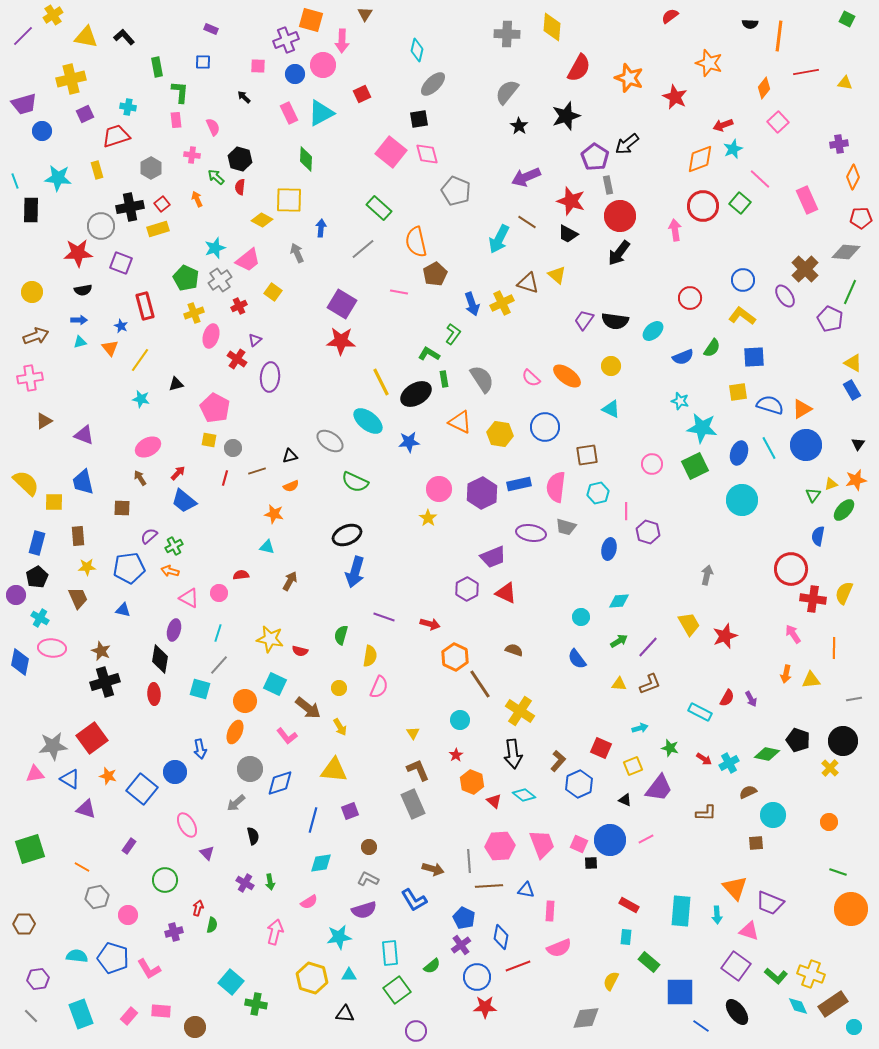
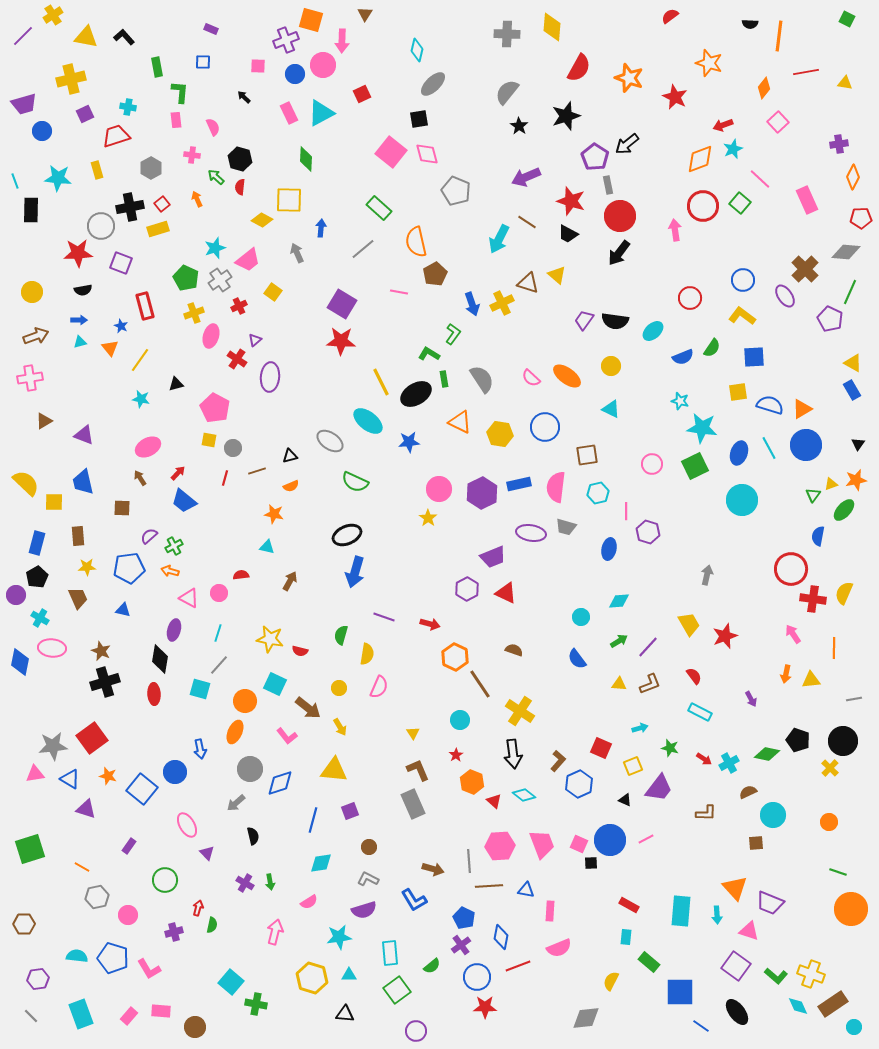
yellow semicircle at (370, 656): moved 3 px left, 2 px up
red semicircle at (727, 698): moved 33 px left, 22 px up; rotated 66 degrees counterclockwise
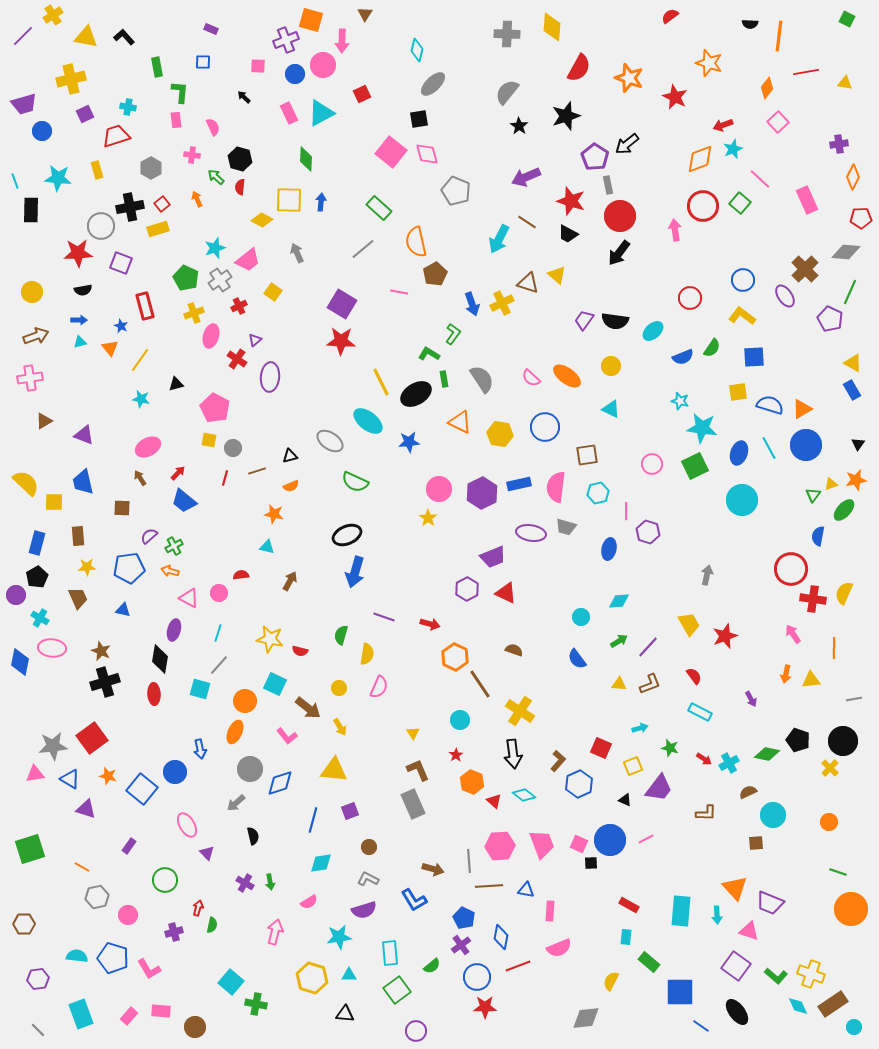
orange diamond at (764, 88): moved 3 px right
blue arrow at (321, 228): moved 26 px up
gray line at (31, 1016): moved 7 px right, 14 px down
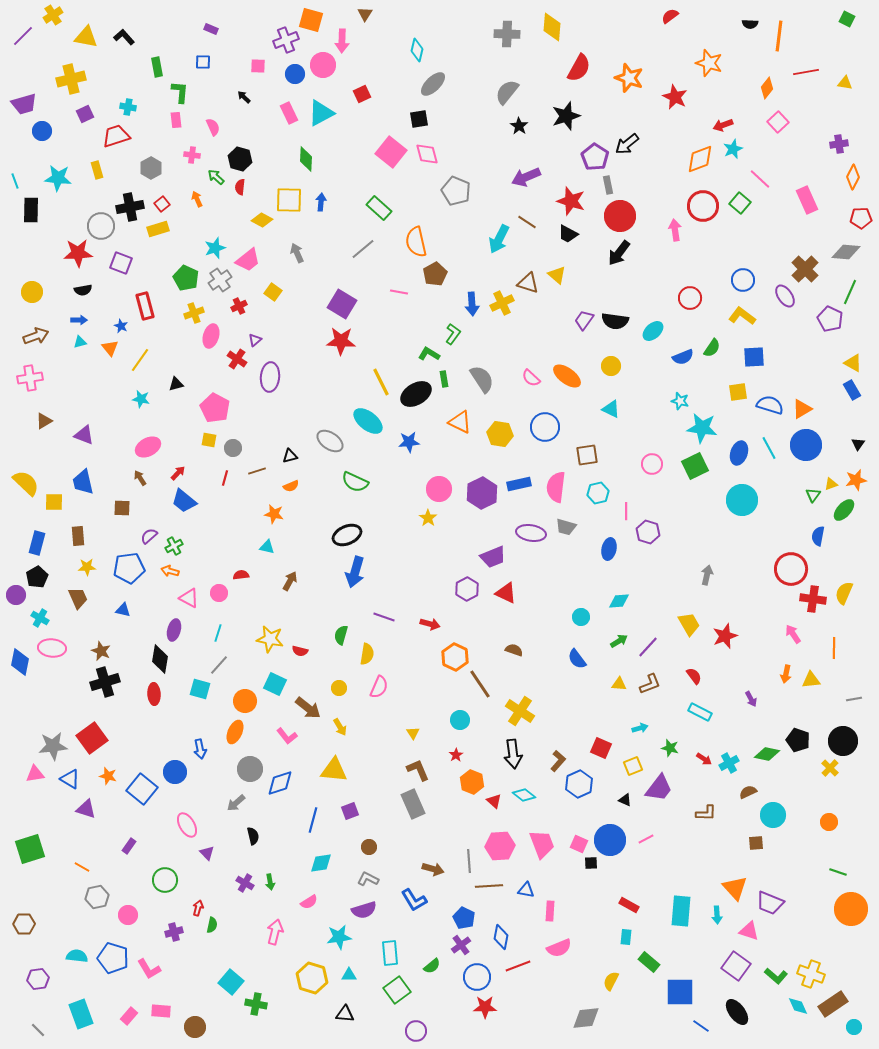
blue arrow at (472, 304): rotated 15 degrees clockwise
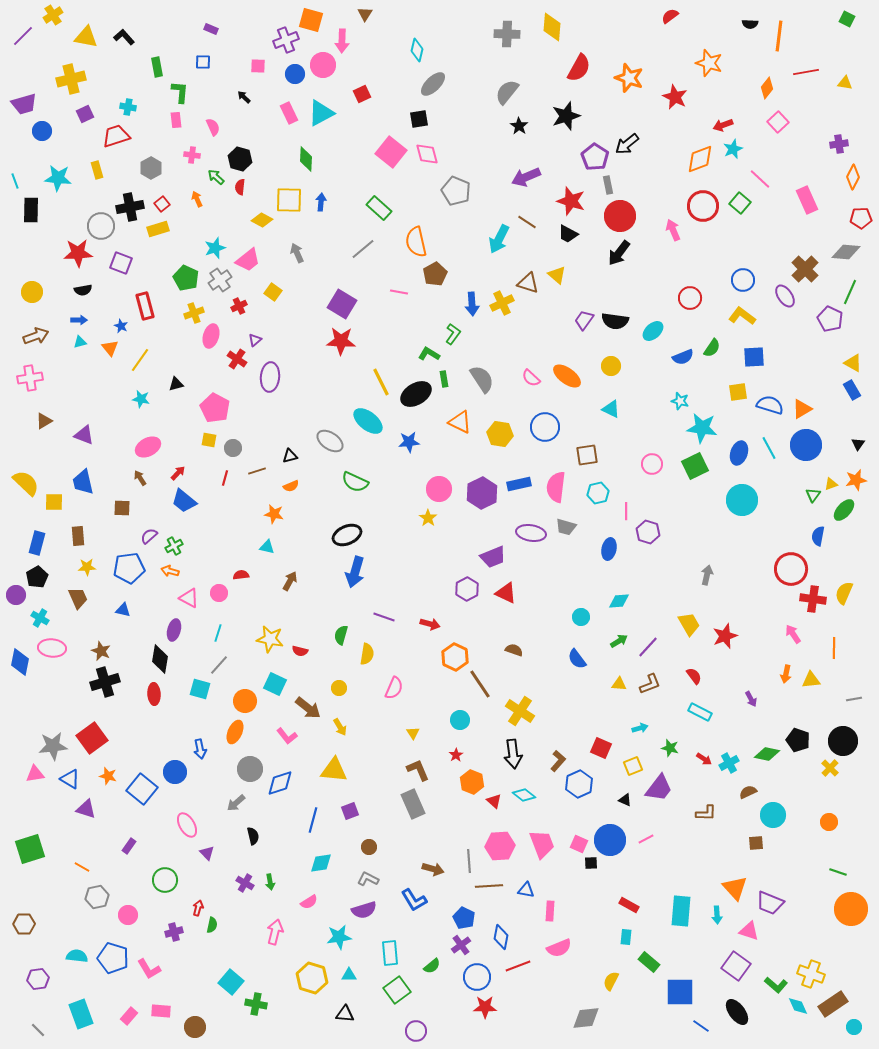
pink arrow at (675, 230): moved 2 px left; rotated 15 degrees counterclockwise
pink semicircle at (379, 687): moved 15 px right, 1 px down
green L-shape at (776, 976): moved 9 px down
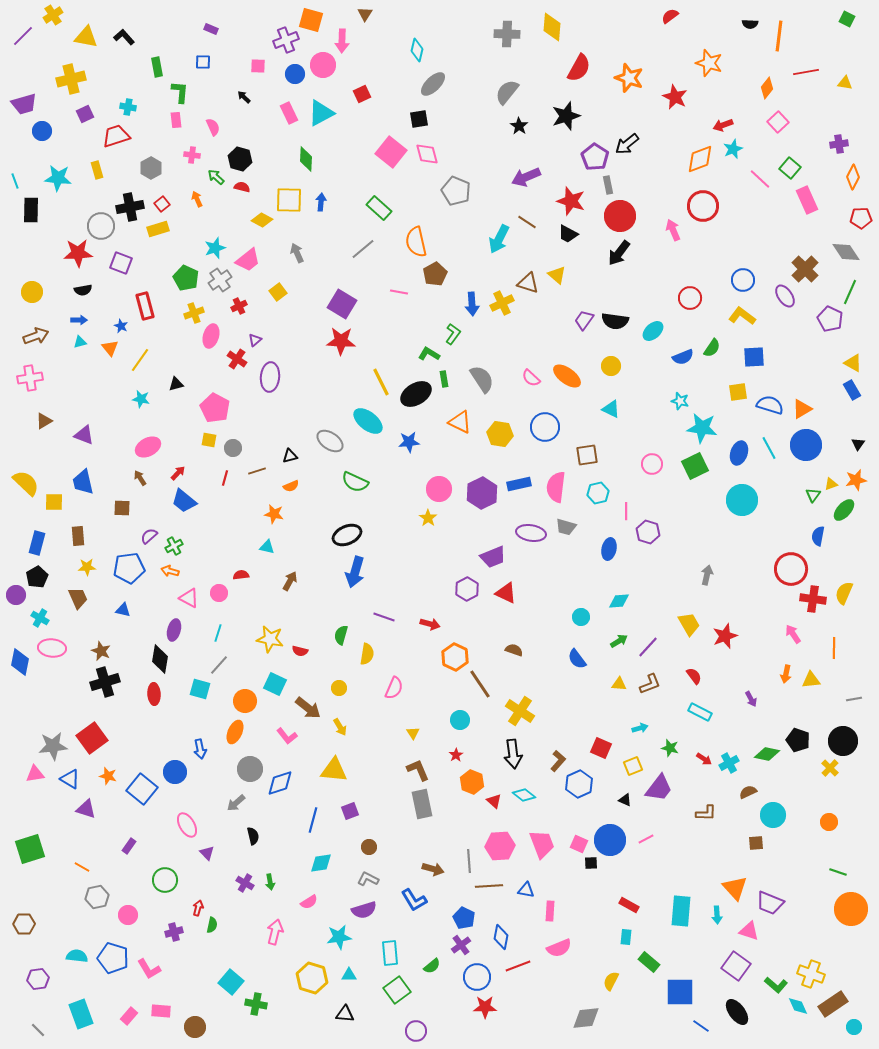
red semicircle at (240, 187): moved 2 px right; rotated 98 degrees clockwise
green square at (740, 203): moved 50 px right, 35 px up
gray diamond at (846, 252): rotated 52 degrees clockwise
yellow square at (273, 292): moved 5 px right; rotated 18 degrees clockwise
gray rectangle at (413, 804): moved 9 px right; rotated 12 degrees clockwise
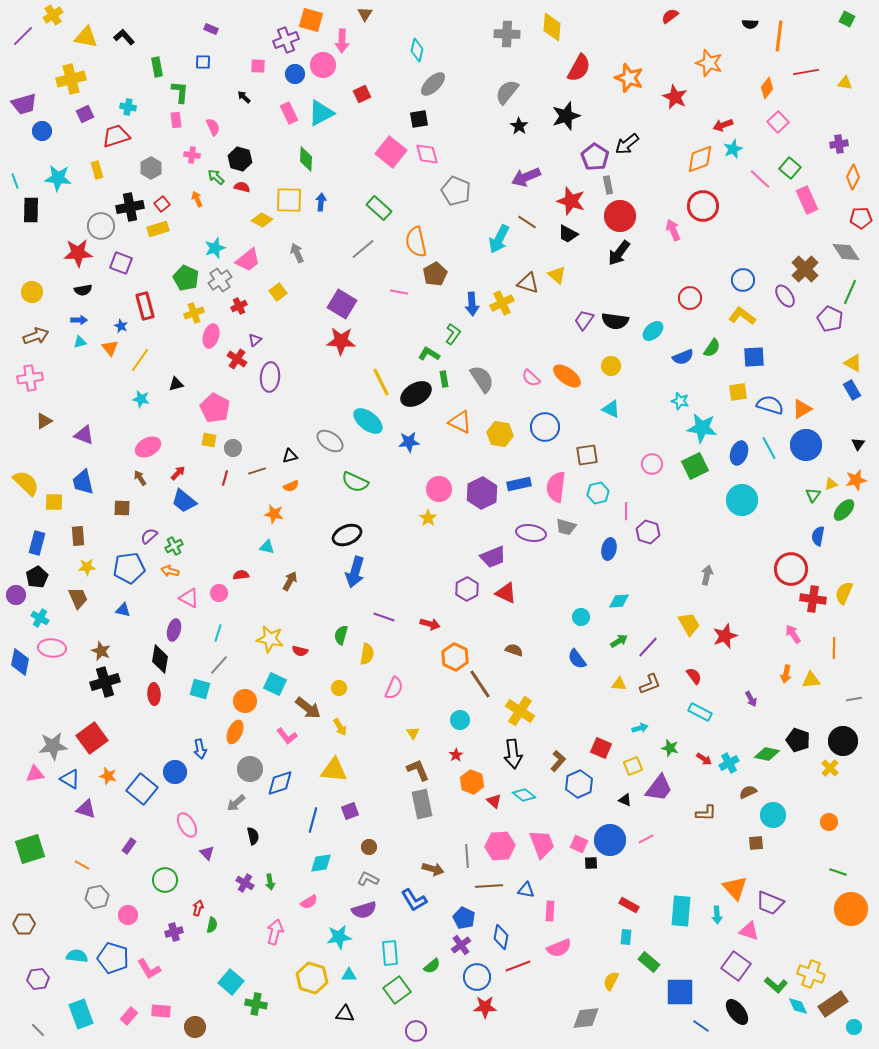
gray line at (469, 861): moved 2 px left, 5 px up
orange line at (82, 867): moved 2 px up
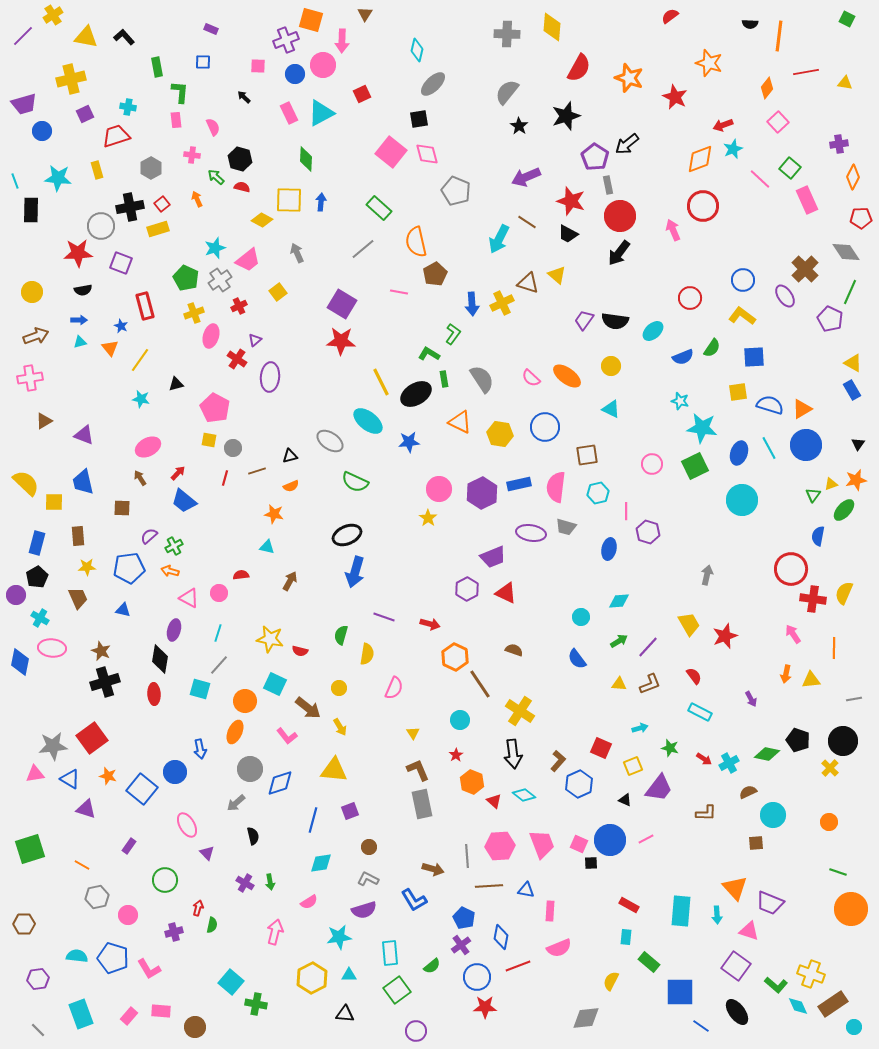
yellow hexagon at (312, 978): rotated 16 degrees clockwise
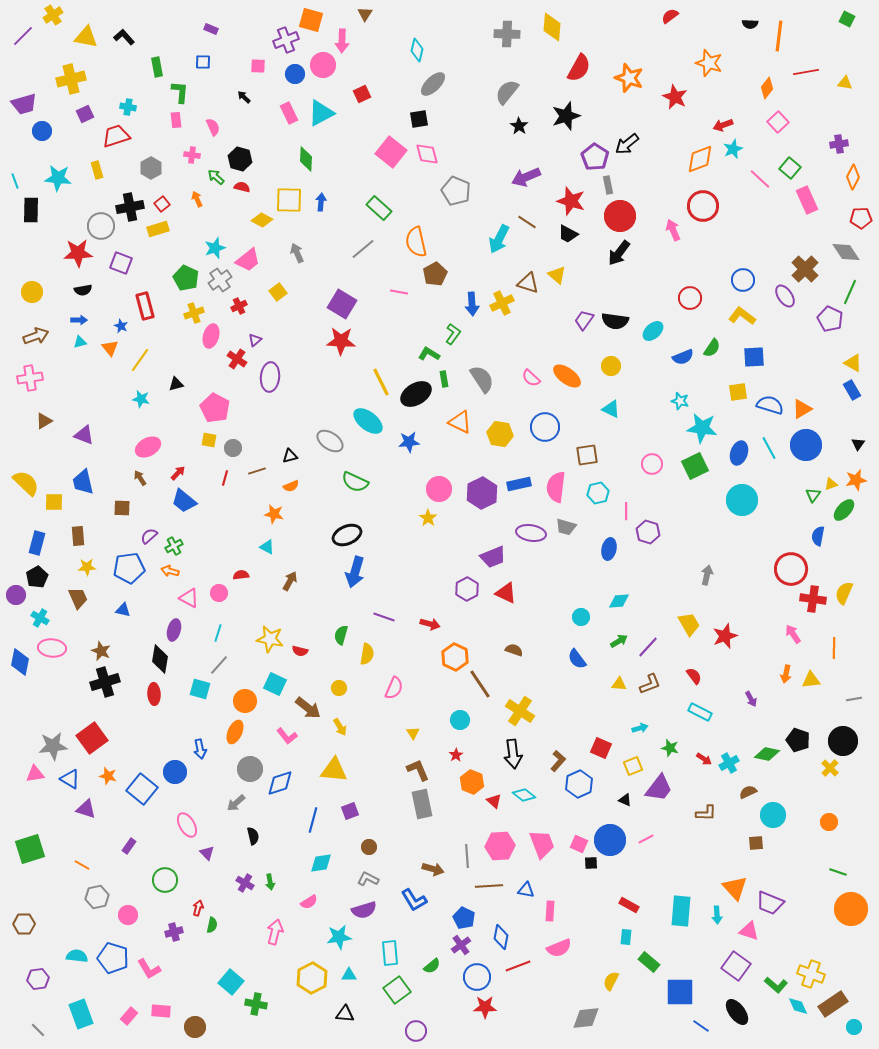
cyan triangle at (267, 547): rotated 14 degrees clockwise
